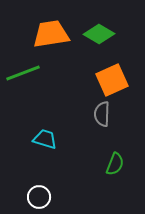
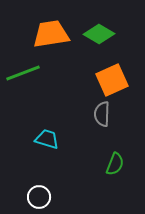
cyan trapezoid: moved 2 px right
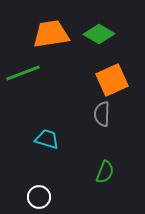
green semicircle: moved 10 px left, 8 px down
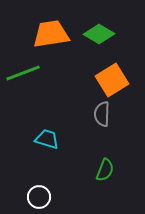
orange square: rotated 8 degrees counterclockwise
green semicircle: moved 2 px up
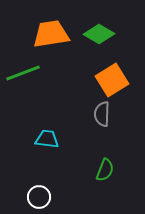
cyan trapezoid: rotated 10 degrees counterclockwise
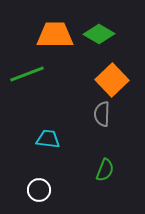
orange trapezoid: moved 4 px right, 1 px down; rotated 9 degrees clockwise
green line: moved 4 px right, 1 px down
orange square: rotated 12 degrees counterclockwise
cyan trapezoid: moved 1 px right
white circle: moved 7 px up
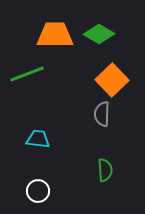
cyan trapezoid: moved 10 px left
green semicircle: rotated 25 degrees counterclockwise
white circle: moved 1 px left, 1 px down
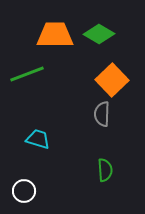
cyan trapezoid: rotated 10 degrees clockwise
white circle: moved 14 px left
